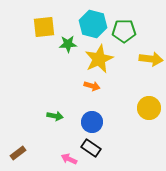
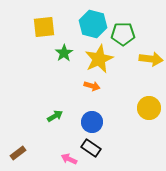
green pentagon: moved 1 px left, 3 px down
green star: moved 4 px left, 9 px down; rotated 30 degrees counterclockwise
green arrow: rotated 42 degrees counterclockwise
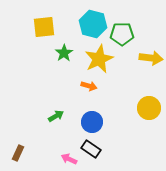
green pentagon: moved 1 px left
yellow arrow: moved 1 px up
orange arrow: moved 3 px left
green arrow: moved 1 px right
black rectangle: moved 1 px down
brown rectangle: rotated 28 degrees counterclockwise
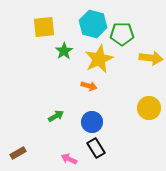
green star: moved 2 px up
black rectangle: moved 5 px right, 1 px up; rotated 24 degrees clockwise
brown rectangle: rotated 35 degrees clockwise
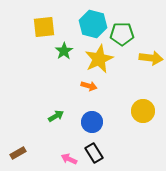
yellow circle: moved 6 px left, 3 px down
black rectangle: moved 2 px left, 5 px down
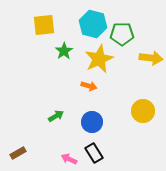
yellow square: moved 2 px up
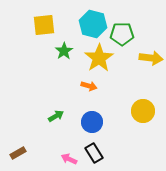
yellow star: moved 1 px up; rotated 8 degrees counterclockwise
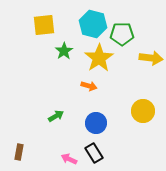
blue circle: moved 4 px right, 1 px down
brown rectangle: moved 1 px right, 1 px up; rotated 49 degrees counterclockwise
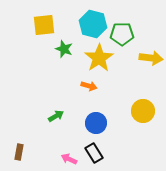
green star: moved 2 px up; rotated 18 degrees counterclockwise
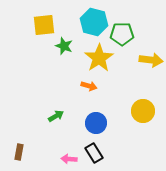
cyan hexagon: moved 1 px right, 2 px up
green star: moved 3 px up
yellow arrow: moved 2 px down
pink arrow: rotated 21 degrees counterclockwise
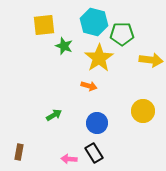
green arrow: moved 2 px left, 1 px up
blue circle: moved 1 px right
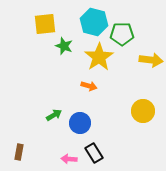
yellow square: moved 1 px right, 1 px up
yellow star: moved 1 px up
blue circle: moved 17 px left
